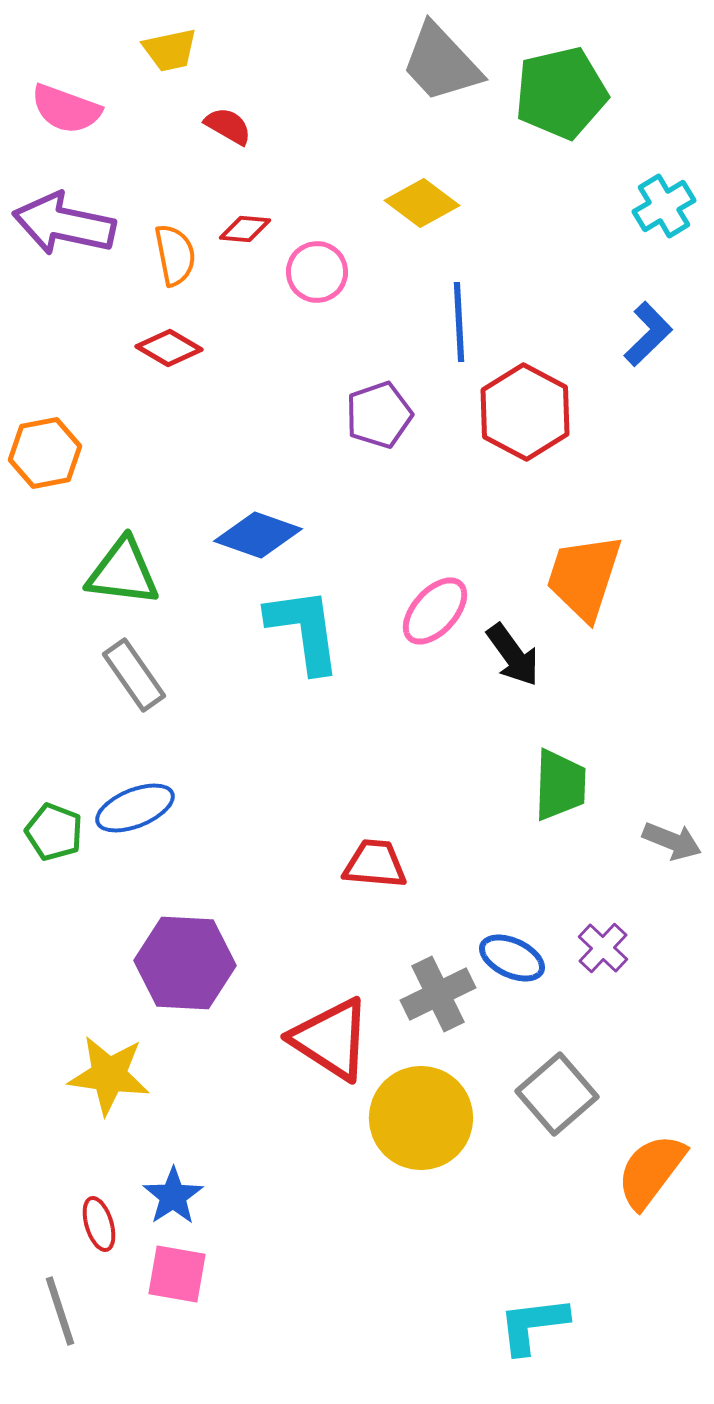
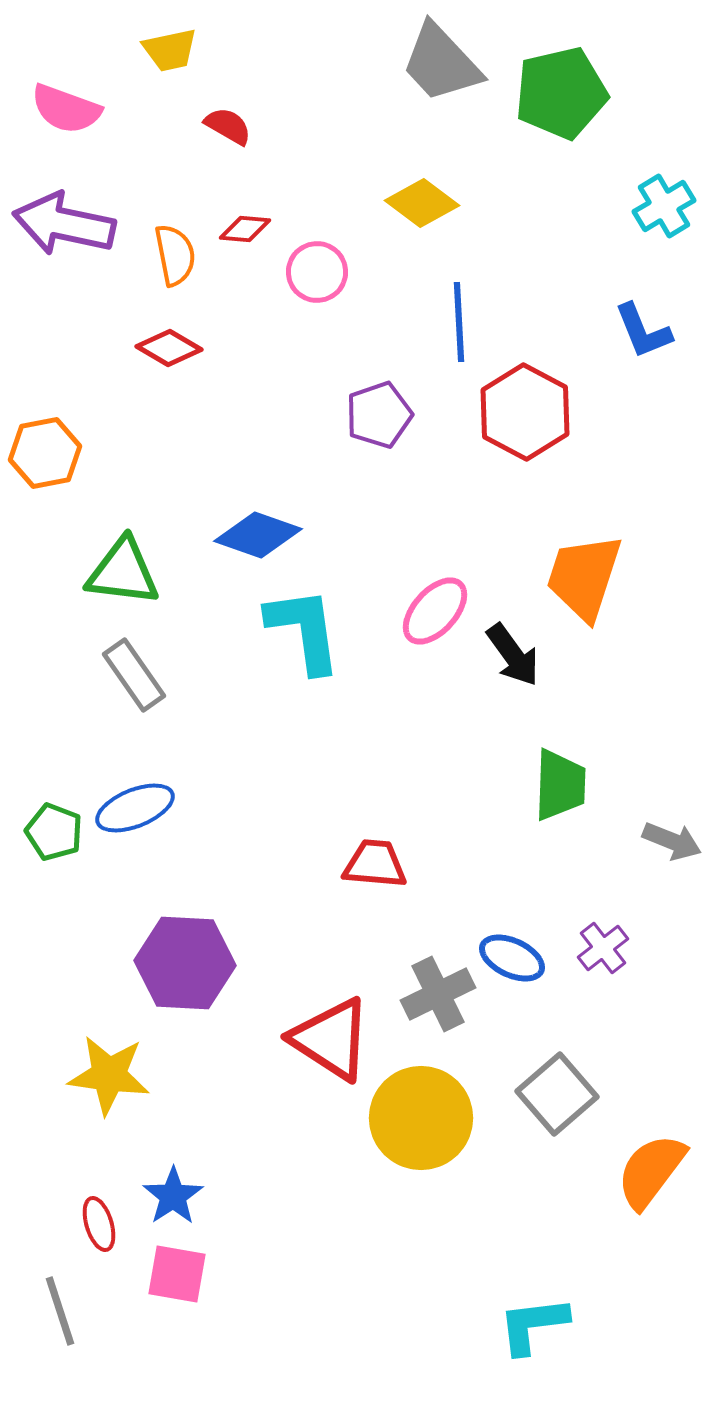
blue L-shape at (648, 334): moved 5 px left, 3 px up; rotated 112 degrees clockwise
purple cross at (603, 948): rotated 9 degrees clockwise
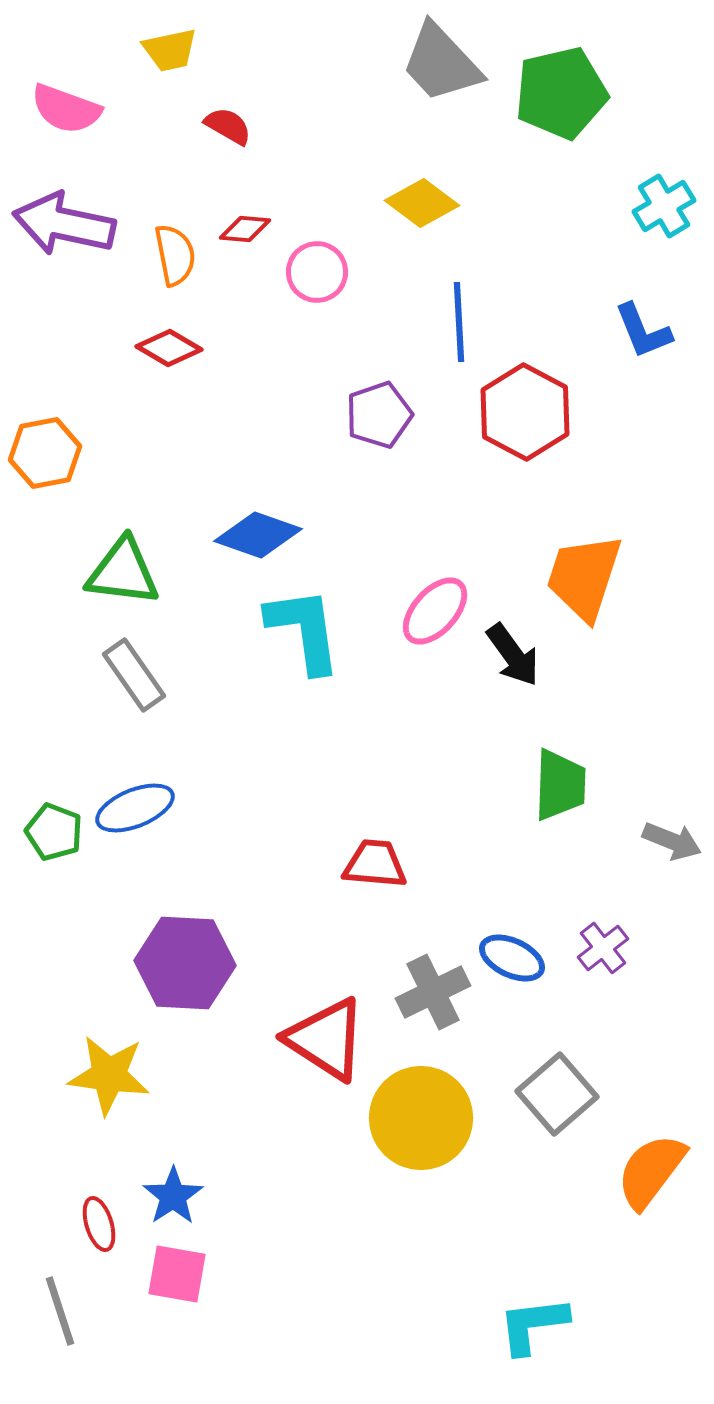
gray cross at (438, 994): moved 5 px left, 2 px up
red triangle at (331, 1039): moved 5 px left
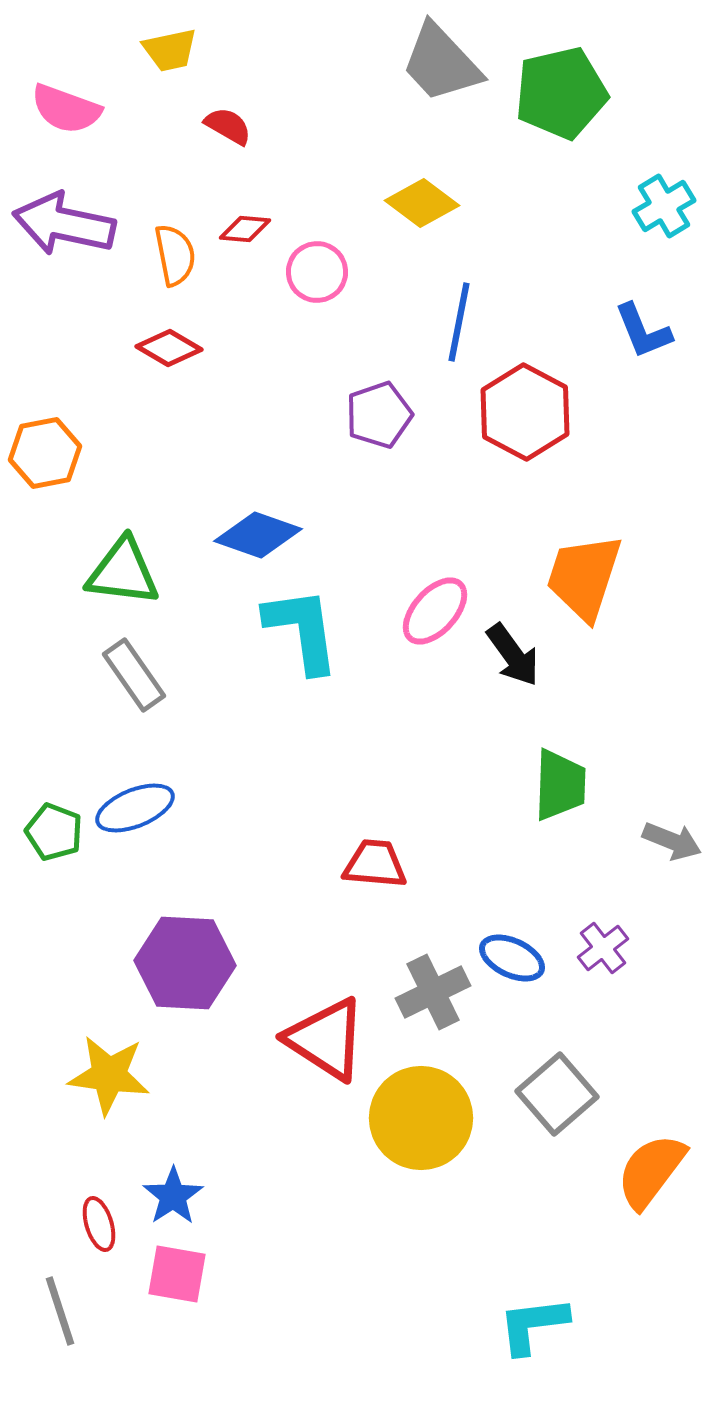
blue line at (459, 322): rotated 14 degrees clockwise
cyan L-shape at (304, 630): moved 2 px left
